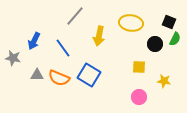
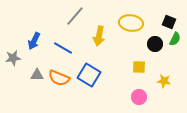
blue line: rotated 24 degrees counterclockwise
gray star: rotated 21 degrees counterclockwise
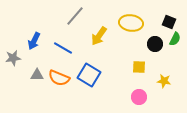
yellow arrow: rotated 24 degrees clockwise
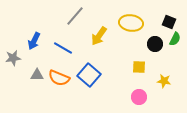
blue square: rotated 10 degrees clockwise
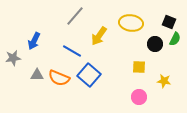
blue line: moved 9 px right, 3 px down
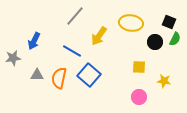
black circle: moved 2 px up
orange semicircle: rotated 80 degrees clockwise
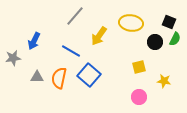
blue line: moved 1 px left
yellow square: rotated 16 degrees counterclockwise
gray triangle: moved 2 px down
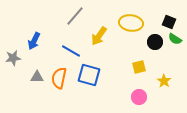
green semicircle: rotated 96 degrees clockwise
blue square: rotated 25 degrees counterclockwise
yellow star: rotated 24 degrees clockwise
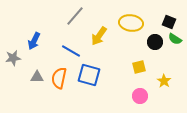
pink circle: moved 1 px right, 1 px up
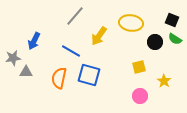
black square: moved 3 px right, 2 px up
gray triangle: moved 11 px left, 5 px up
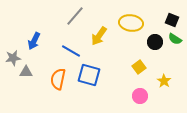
yellow square: rotated 24 degrees counterclockwise
orange semicircle: moved 1 px left, 1 px down
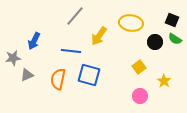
blue line: rotated 24 degrees counterclockwise
gray triangle: moved 1 px right, 3 px down; rotated 24 degrees counterclockwise
